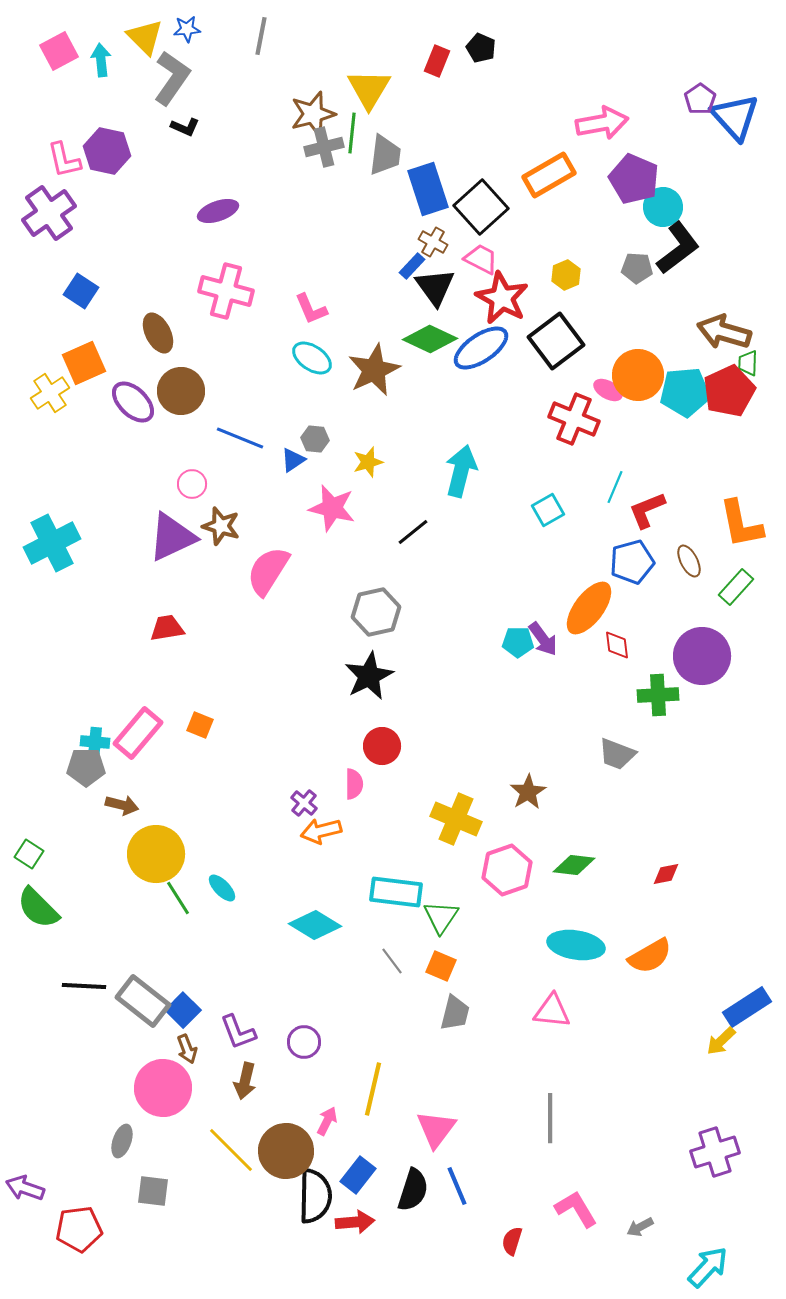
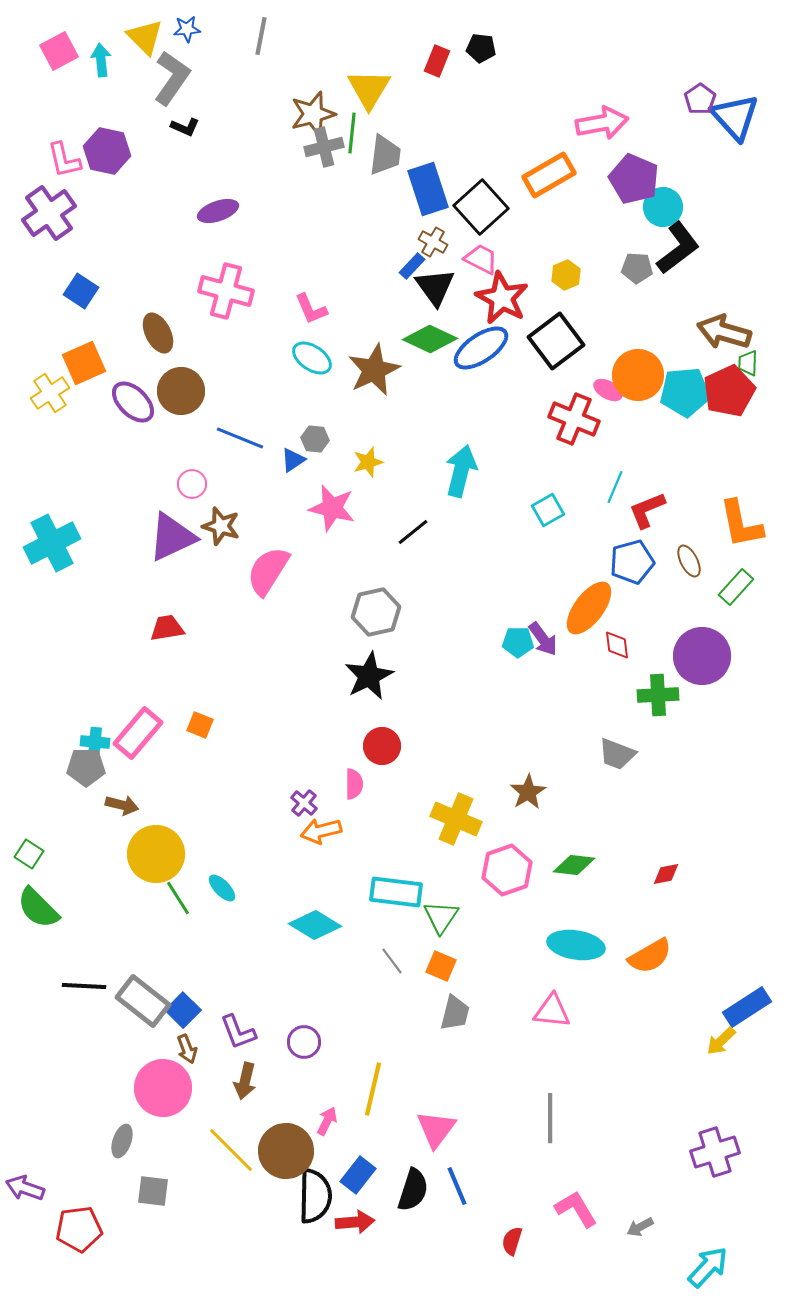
black pentagon at (481, 48): rotated 16 degrees counterclockwise
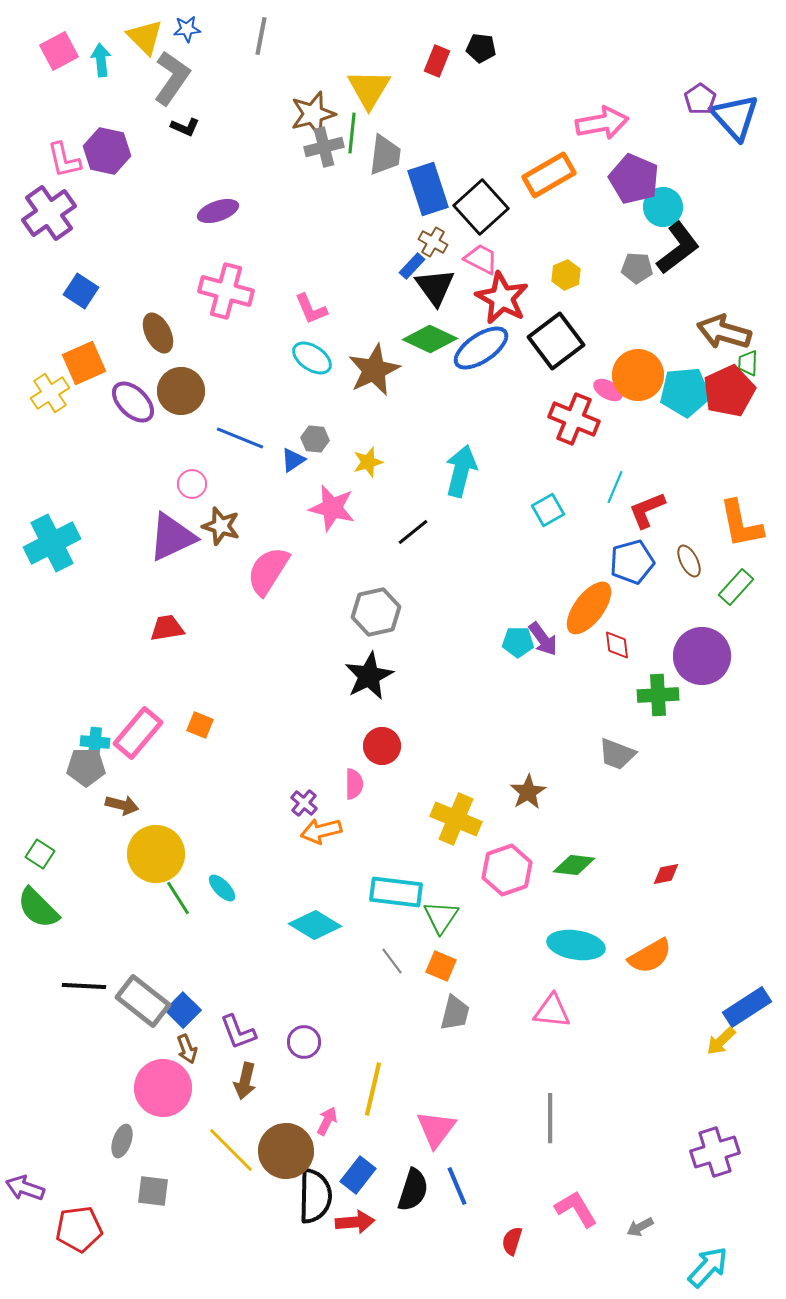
green square at (29, 854): moved 11 px right
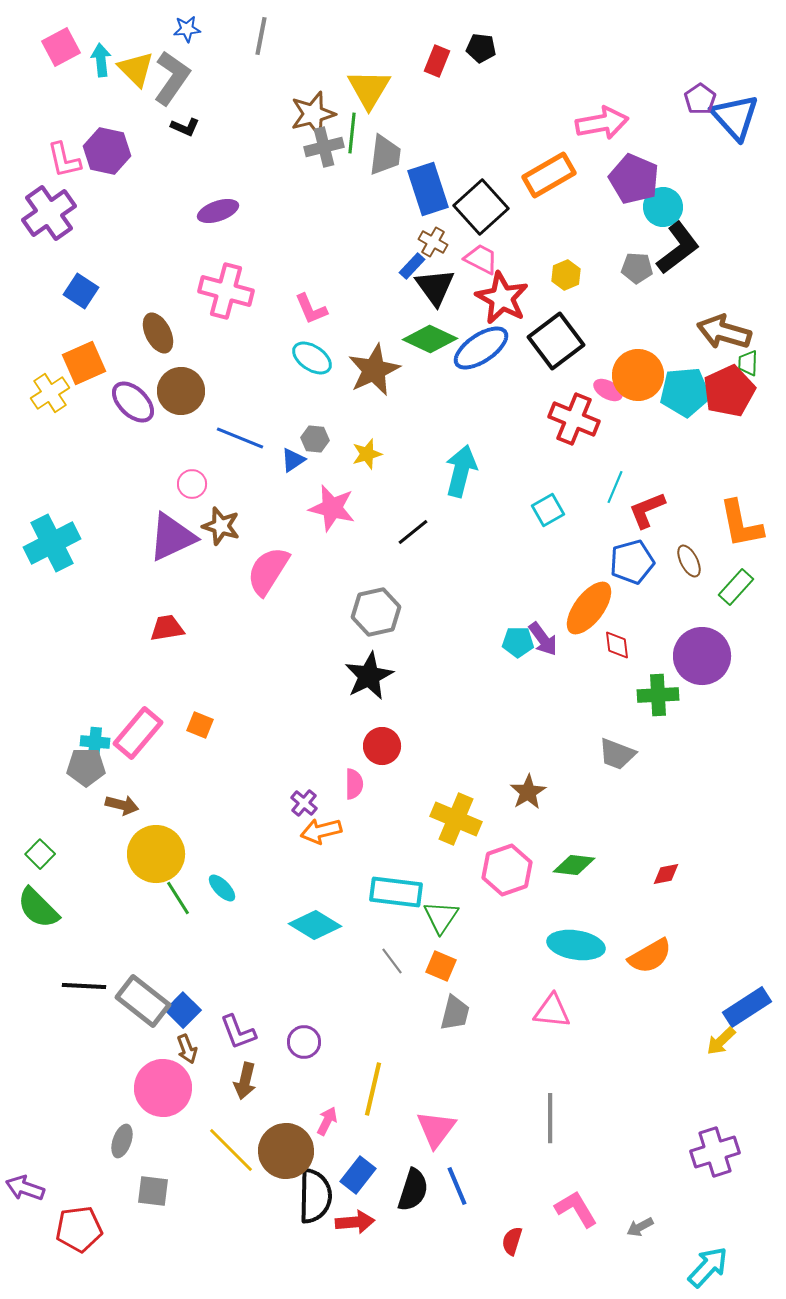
yellow triangle at (145, 37): moved 9 px left, 32 px down
pink square at (59, 51): moved 2 px right, 4 px up
yellow star at (368, 462): moved 1 px left, 8 px up
green square at (40, 854): rotated 12 degrees clockwise
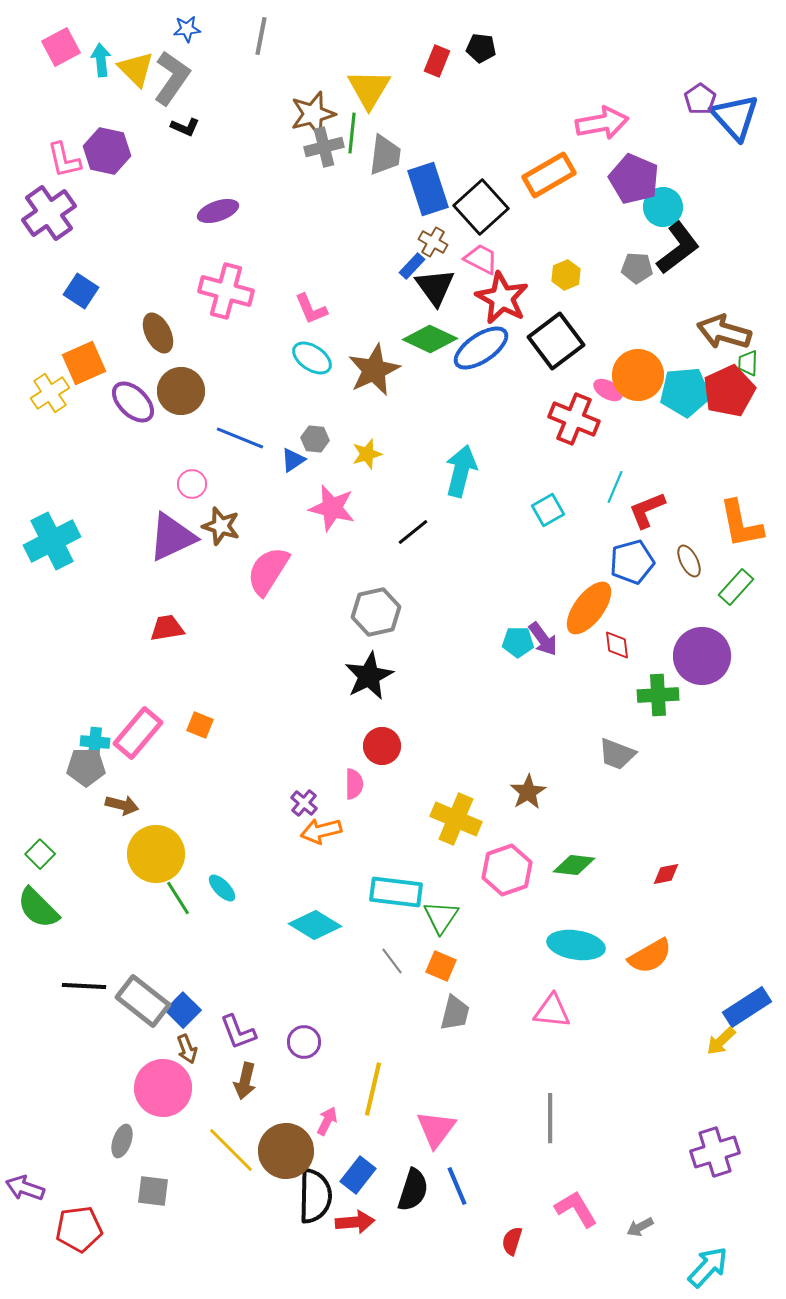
cyan cross at (52, 543): moved 2 px up
